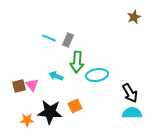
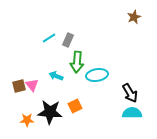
cyan line: rotated 56 degrees counterclockwise
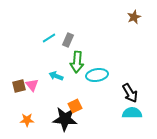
black star: moved 15 px right, 7 px down
